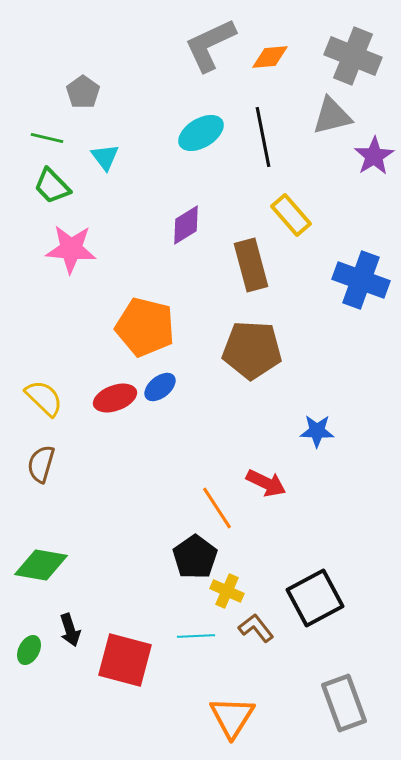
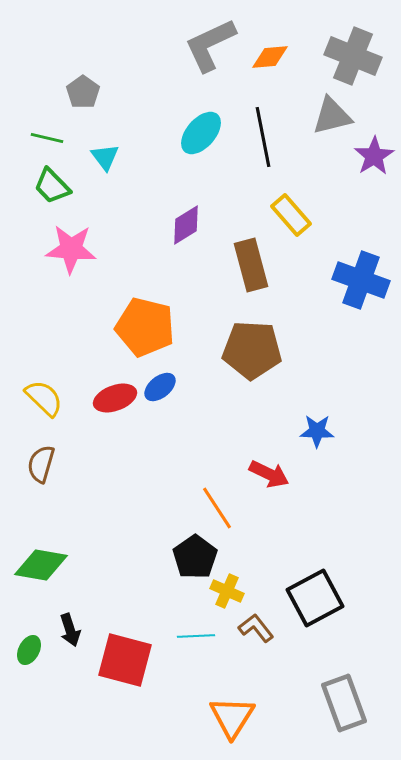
cyan ellipse: rotated 18 degrees counterclockwise
red arrow: moved 3 px right, 9 px up
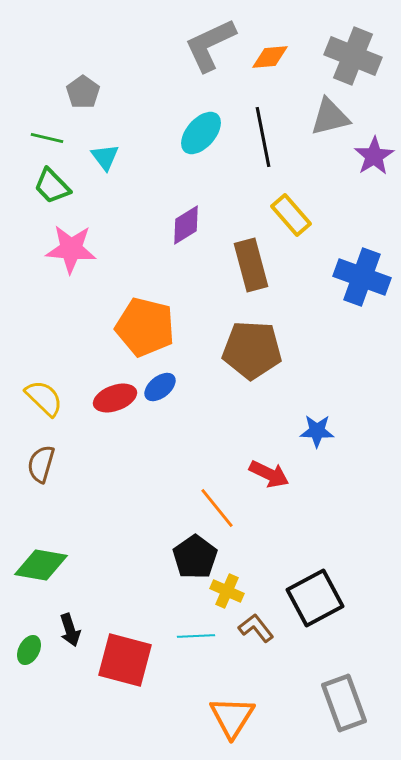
gray triangle: moved 2 px left, 1 px down
blue cross: moved 1 px right, 3 px up
orange line: rotated 6 degrees counterclockwise
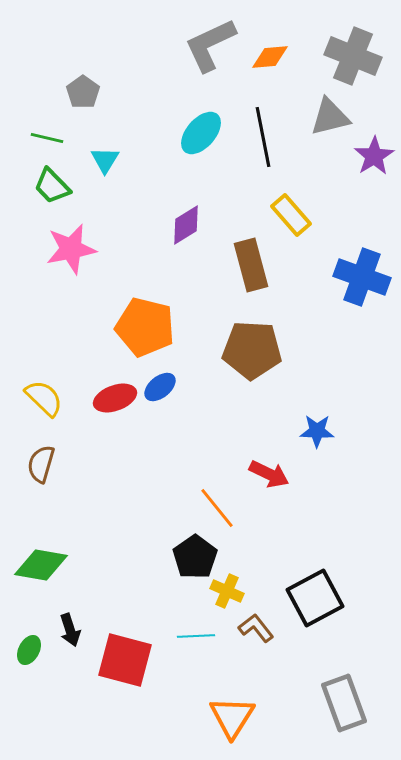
cyan triangle: moved 3 px down; rotated 8 degrees clockwise
pink star: rotated 15 degrees counterclockwise
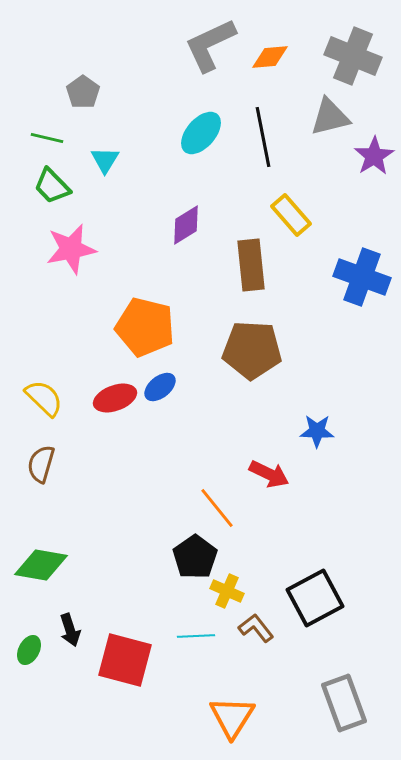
brown rectangle: rotated 9 degrees clockwise
